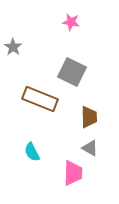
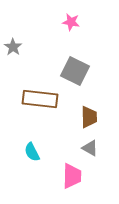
gray square: moved 3 px right, 1 px up
brown rectangle: rotated 16 degrees counterclockwise
pink trapezoid: moved 1 px left, 3 px down
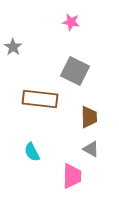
gray triangle: moved 1 px right, 1 px down
